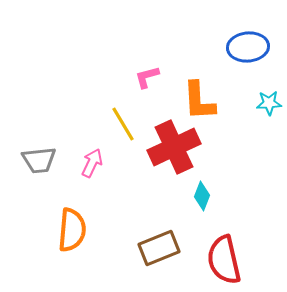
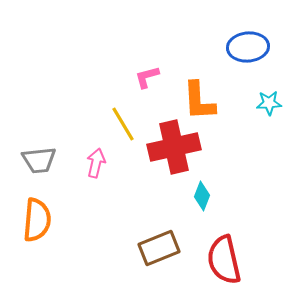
red cross: rotated 12 degrees clockwise
pink arrow: moved 4 px right; rotated 12 degrees counterclockwise
orange semicircle: moved 35 px left, 10 px up
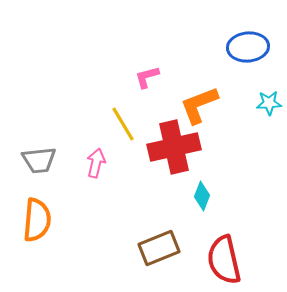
orange L-shape: moved 4 px down; rotated 72 degrees clockwise
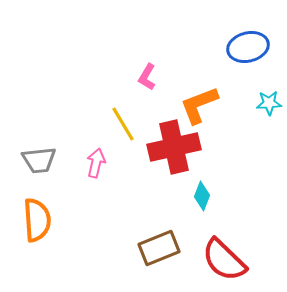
blue ellipse: rotated 9 degrees counterclockwise
pink L-shape: rotated 44 degrees counterclockwise
orange semicircle: rotated 9 degrees counterclockwise
red semicircle: rotated 33 degrees counterclockwise
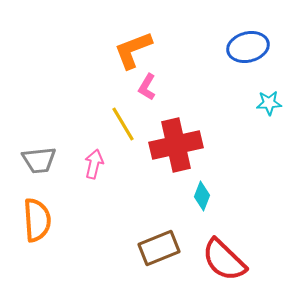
pink L-shape: moved 10 px down
orange L-shape: moved 66 px left, 55 px up
red cross: moved 2 px right, 2 px up
pink arrow: moved 2 px left, 1 px down
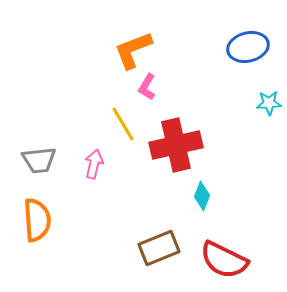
red semicircle: rotated 18 degrees counterclockwise
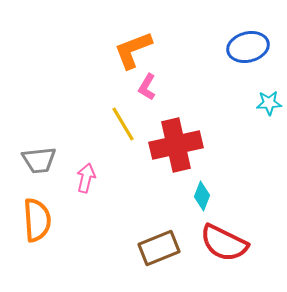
pink arrow: moved 8 px left, 14 px down
red semicircle: moved 17 px up
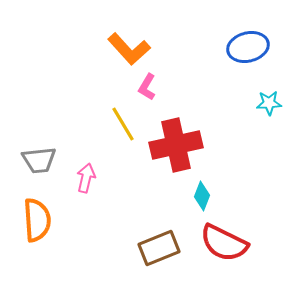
orange L-shape: moved 4 px left, 1 px up; rotated 111 degrees counterclockwise
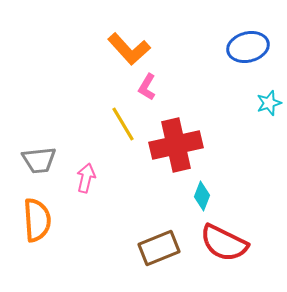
cyan star: rotated 15 degrees counterclockwise
